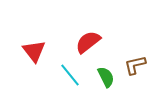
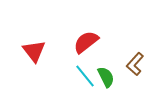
red semicircle: moved 2 px left
brown L-shape: moved 1 px up; rotated 35 degrees counterclockwise
cyan line: moved 15 px right, 1 px down
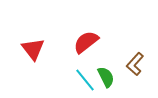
red triangle: moved 1 px left, 2 px up
cyan line: moved 4 px down
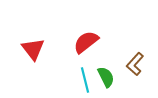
cyan line: rotated 25 degrees clockwise
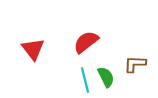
brown L-shape: rotated 50 degrees clockwise
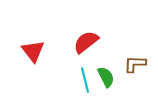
red triangle: moved 2 px down
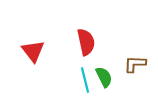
red semicircle: rotated 116 degrees clockwise
green semicircle: moved 2 px left
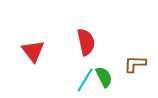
cyan line: rotated 45 degrees clockwise
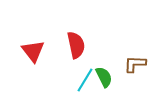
red semicircle: moved 10 px left, 3 px down
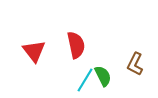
red triangle: moved 1 px right
brown L-shape: rotated 65 degrees counterclockwise
green semicircle: moved 1 px left, 1 px up
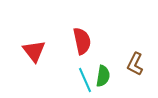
red semicircle: moved 6 px right, 4 px up
green semicircle: rotated 35 degrees clockwise
cyan line: rotated 55 degrees counterclockwise
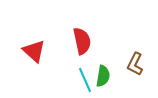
red triangle: rotated 10 degrees counterclockwise
